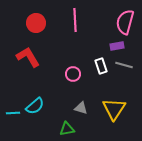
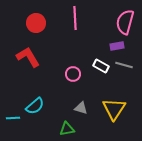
pink line: moved 2 px up
white rectangle: rotated 42 degrees counterclockwise
cyan line: moved 5 px down
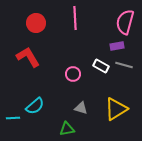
yellow triangle: moved 2 px right; rotated 25 degrees clockwise
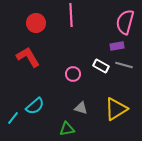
pink line: moved 4 px left, 3 px up
cyan line: rotated 48 degrees counterclockwise
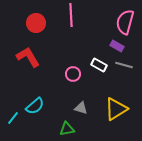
purple rectangle: rotated 40 degrees clockwise
white rectangle: moved 2 px left, 1 px up
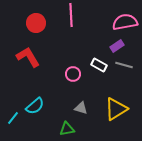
pink semicircle: rotated 65 degrees clockwise
purple rectangle: rotated 64 degrees counterclockwise
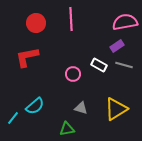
pink line: moved 4 px down
red L-shape: moved 1 px left; rotated 70 degrees counterclockwise
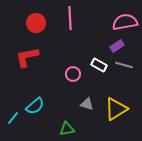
pink line: moved 1 px left, 1 px up
gray triangle: moved 6 px right, 4 px up
